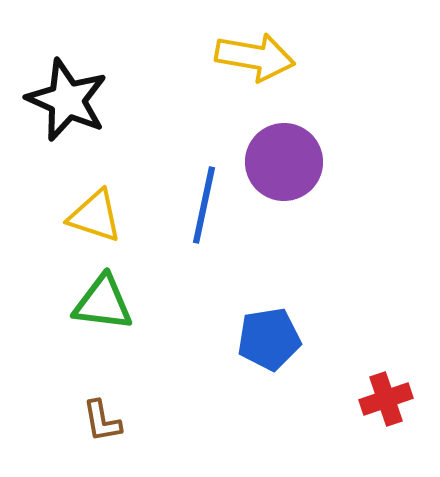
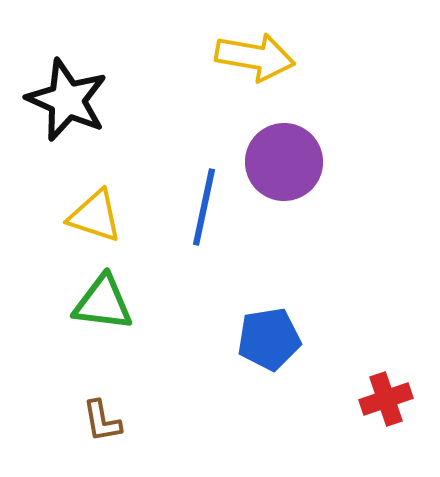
blue line: moved 2 px down
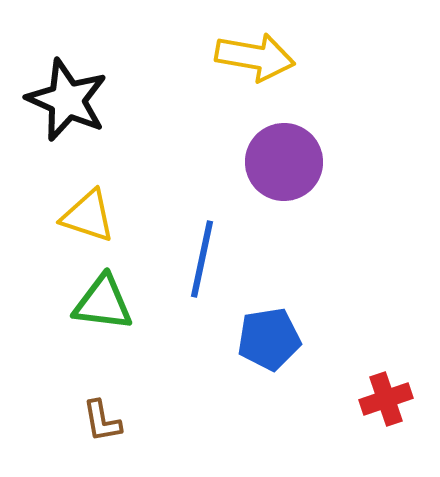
blue line: moved 2 px left, 52 px down
yellow triangle: moved 7 px left
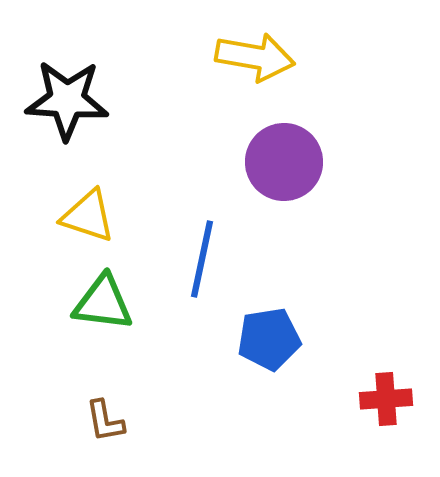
black star: rotated 20 degrees counterclockwise
red cross: rotated 15 degrees clockwise
brown L-shape: moved 3 px right
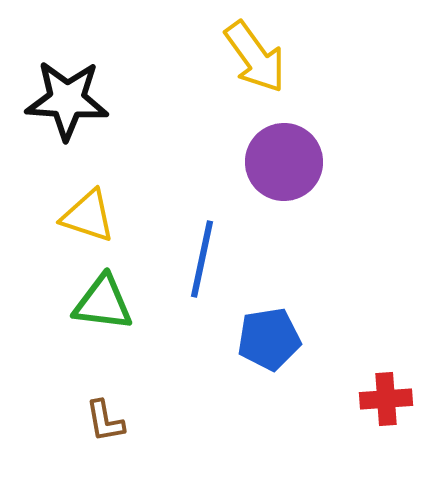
yellow arrow: rotated 44 degrees clockwise
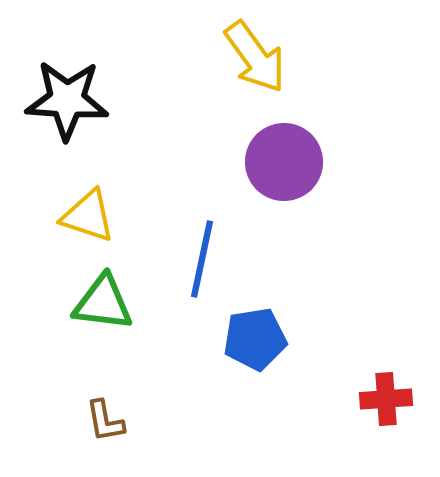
blue pentagon: moved 14 px left
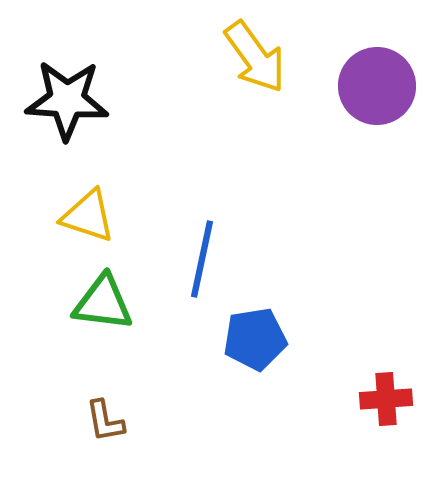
purple circle: moved 93 px right, 76 px up
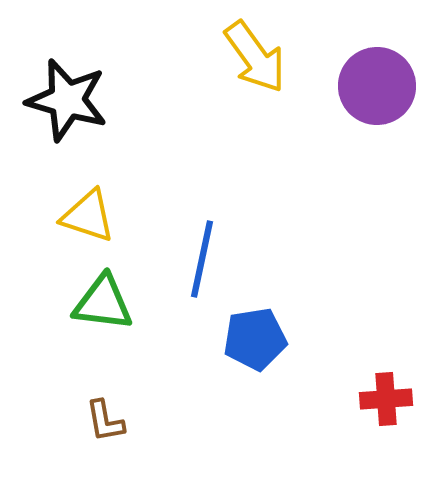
black star: rotated 12 degrees clockwise
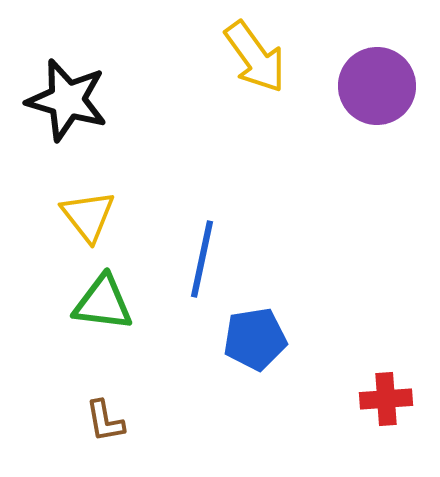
yellow triangle: rotated 34 degrees clockwise
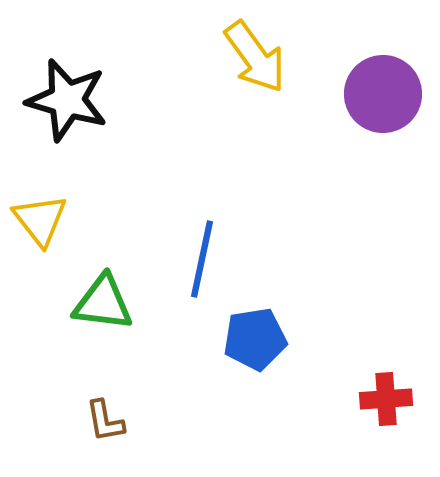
purple circle: moved 6 px right, 8 px down
yellow triangle: moved 48 px left, 4 px down
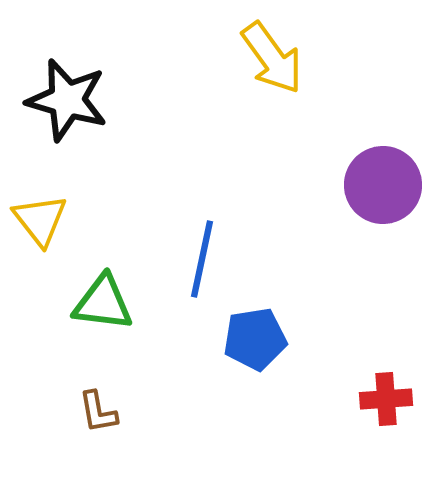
yellow arrow: moved 17 px right, 1 px down
purple circle: moved 91 px down
brown L-shape: moved 7 px left, 9 px up
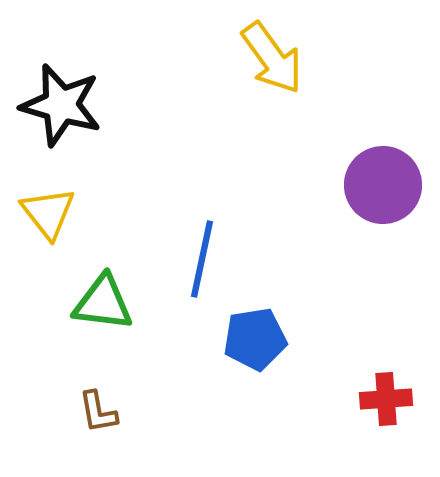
black star: moved 6 px left, 5 px down
yellow triangle: moved 8 px right, 7 px up
